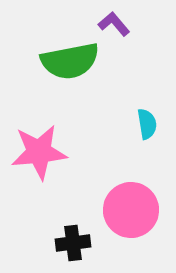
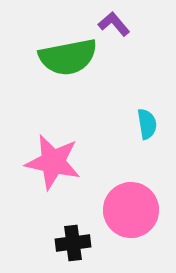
green semicircle: moved 2 px left, 4 px up
pink star: moved 14 px right, 10 px down; rotated 18 degrees clockwise
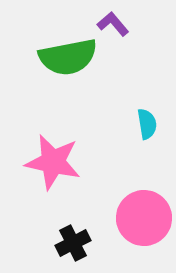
purple L-shape: moved 1 px left
pink circle: moved 13 px right, 8 px down
black cross: rotated 20 degrees counterclockwise
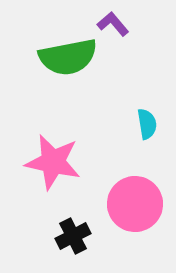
pink circle: moved 9 px left, 14 px up
black cross: moved 7 px up
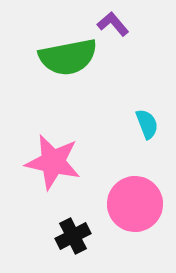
cyan semicircle: rotated 12 degrees counterclockwise
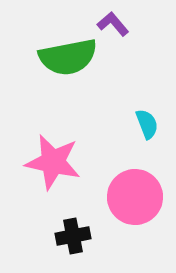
pink circle: moved 7 px up
black cross: rotated 16 degrees clockwise
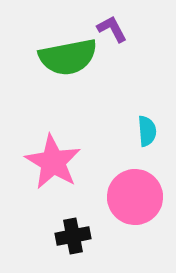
purple L-shape: moved 1 px left, 5 px down; rotated 12 degrees clockwise
cyan semicircle: moved 7 px down; rotated 16 degrees clockwise
pink star: rotated 18 degrees clockwise
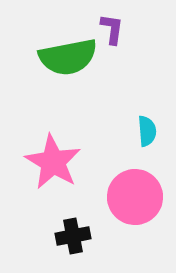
purple L-shape: rotated 36 degrees clockwise
